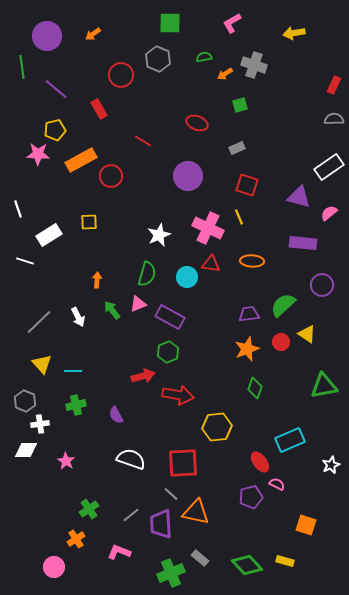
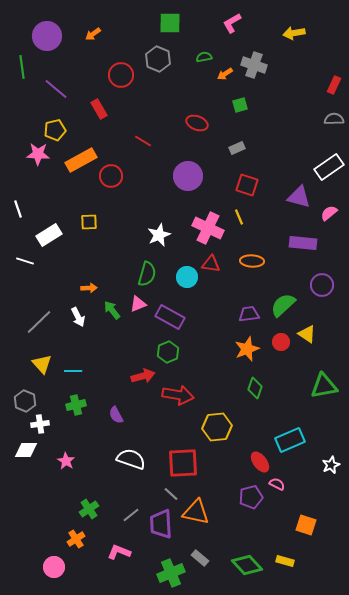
orange arrow at (97, 280): moved 8 px left, 8 px down; rotated 84 degrees clockwise
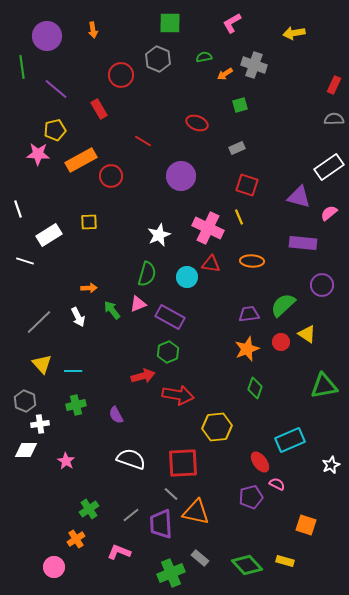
orange arrow at (93, 34): moved 4 px up; rotated 63 degrees counterclockwise
purple circle at (188, 176): moved 7 px left
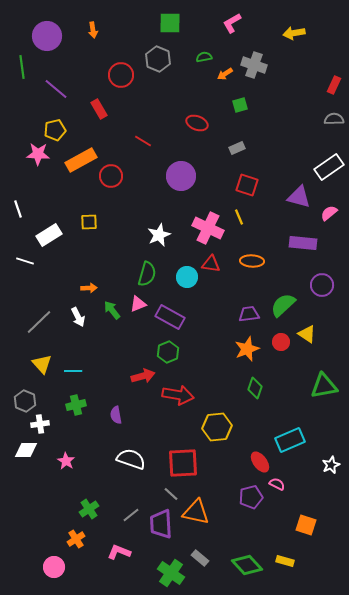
purple semicircle at (116, 415): rotated 18 degrees clockwise
green cross at (171, 573): rotated 32 degrees counterclockwise
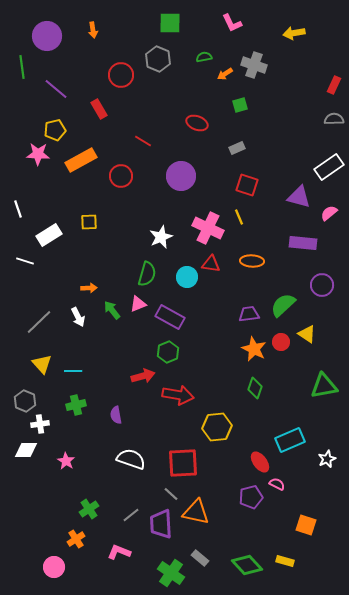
pink L-shape at (232, 23): rotated 85 degrees counterclockwise
red circle at (111, 176): moved 10 px right
white star at (159, 235): moved 2 px right, 2 px down
orange star at (247, 349): moved 7 px right; rotated 25 degrees counterclockwise
white star at (331, 465): moved 4 px left, 6 px up
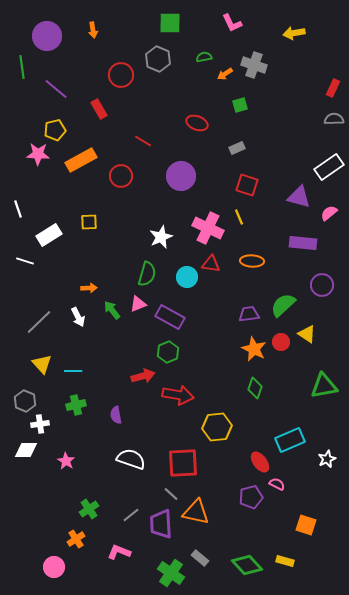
red rectangle at (334, 85): moved 1 px left, 3 px down
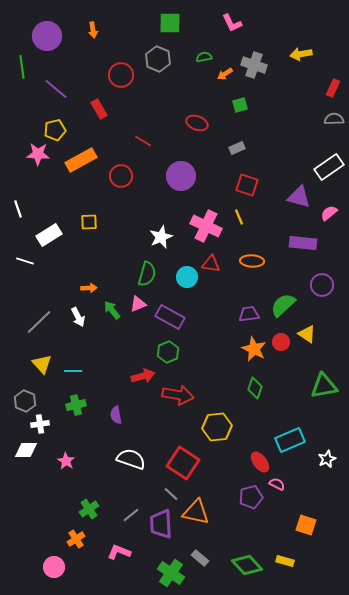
yellow arrow at (294, 33): moved 7 px right, 21 px down
pink cross at (208, 228): moved 2 px left, 2 px up
red square at (183, 463): rotated 36 degrees clockwise
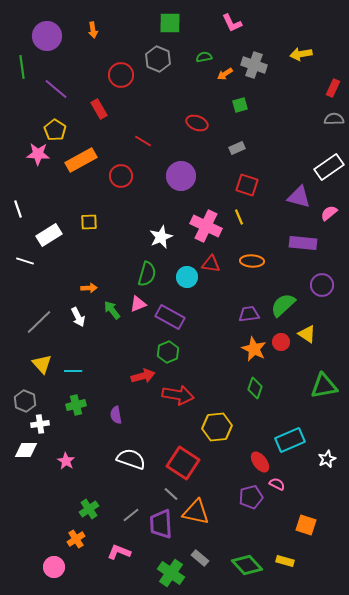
yellow pentagon at (55, 130): rotated 25 degrees counterclockwise
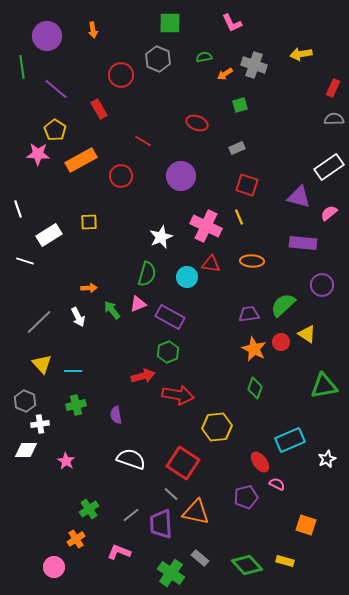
purple pentagon at (251, 497): moved 5 px left
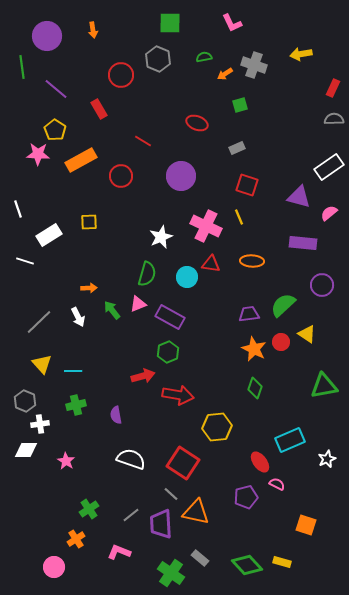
yellow rectangle at (285, 561): moved 3 px left, 1 px down
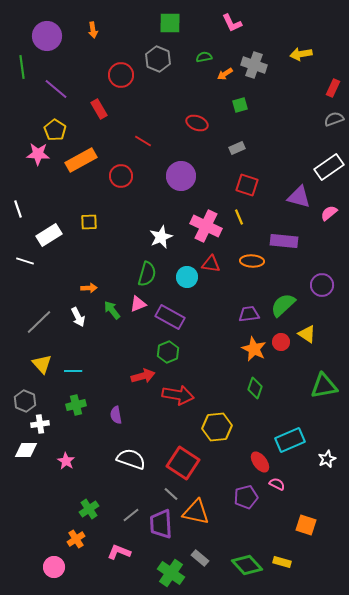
gray semicircle at (334, 119): rotated 18 degrees counterclockwise
purple rectangle at (303, 243): moved 19 px left, 2 px up
